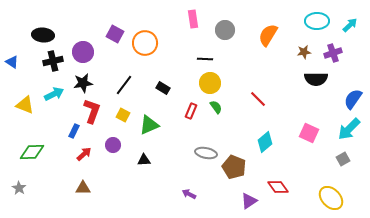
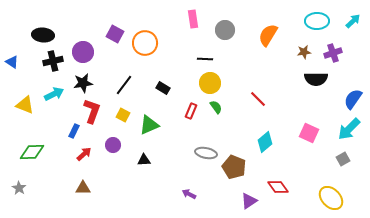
cyan arrow at (350, 25): moved 3 px right, 4 px up
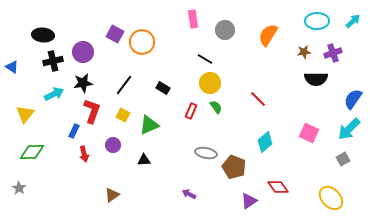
orange circle at (145, 43): moved 3 px left, 1 px up
black line at (205, 59): rotated 28 degrees clockwise
blue triangle at (12, 62): moved 5 px down
yellow triangle at (25, 105): moved 9 px down; rotated 48 degrees clockwise
red arrow at (84, 154): rotated 119 degrees clockwise
brown triangle at (83, 188): moved 29 px right, 7 px down; rotated 35 degrees counterclockwise
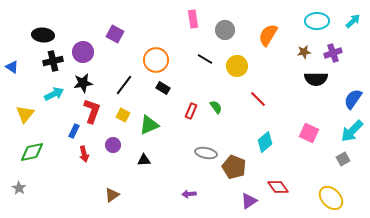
orange circle at (142, 42): moved 14 px right, 18 px down
yellow circle at (210, 83): moved 27 px right, 17 px up
cyan arrow at (349, 129): moved 3 px right, 2 px down
green diamond at (32, 152): rotated 10 degrees counterclockwise
purple arrow at (189, 194): rotated 32 degrees counterclockwise
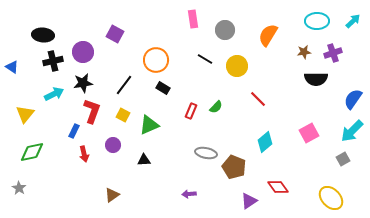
green semicircle at (216, 107): rotated 80 degrees clockwise
pink square at (309, 133): rotated 36 degrees clockwise
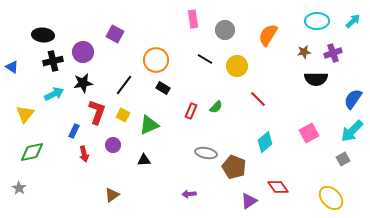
red L-shape at (92, 111): moved 5 px right, 1 px down
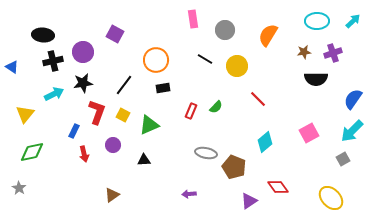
black rectangle at (163, 88): rotated 40 degrees counterclockwise
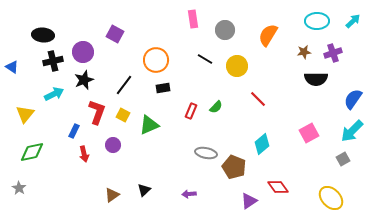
black star at (83, 83): moved 1 px right, 3 px up; rotated 12 degrees counterclockwise
cyan diamond at (265, 142): moved 3 px left, 2 px down
black triangle at (144, 160): moved 30 px down; rotated 40 degrees counterclockwise
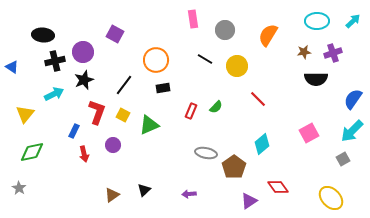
black cross at (53, 61): moved 2 px right
brown pentagon at (234, 167): rotated 15 degrees clockwise
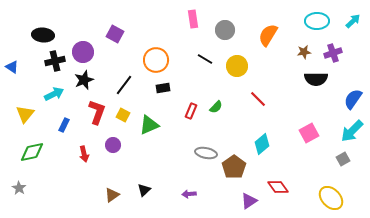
blue rectangle at (74, 131): moved 10 px left, 6 px up
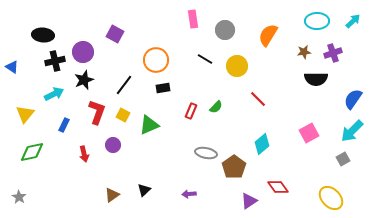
gray star at (19, 188): moved 9 px down
